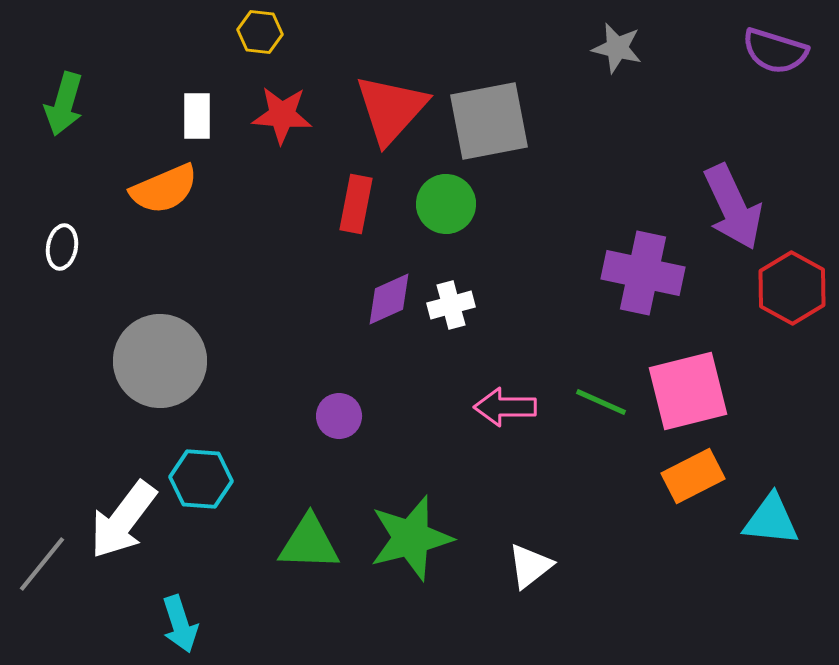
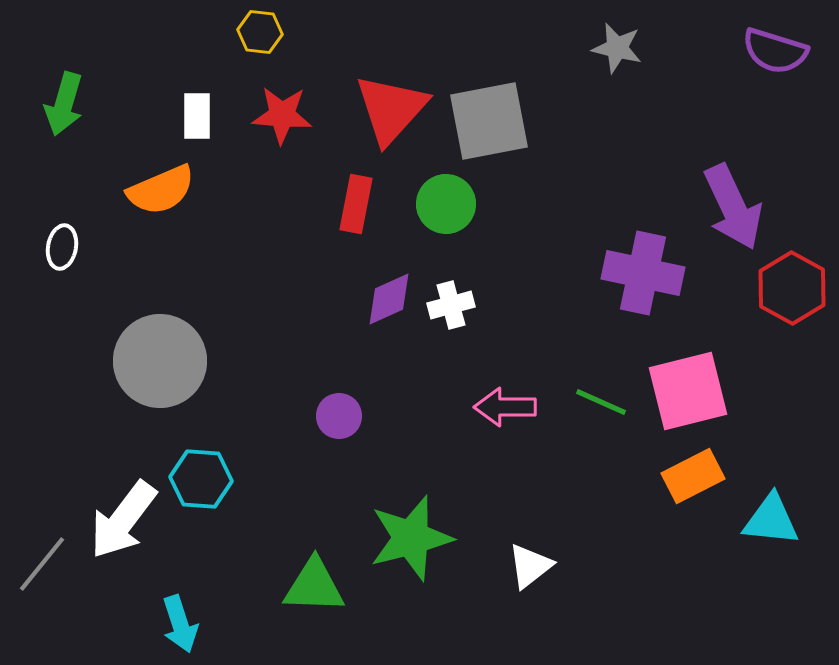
orange semicircle: moved 3 px left, 1 px down
green triangle: moved 5 px right, 43 px down
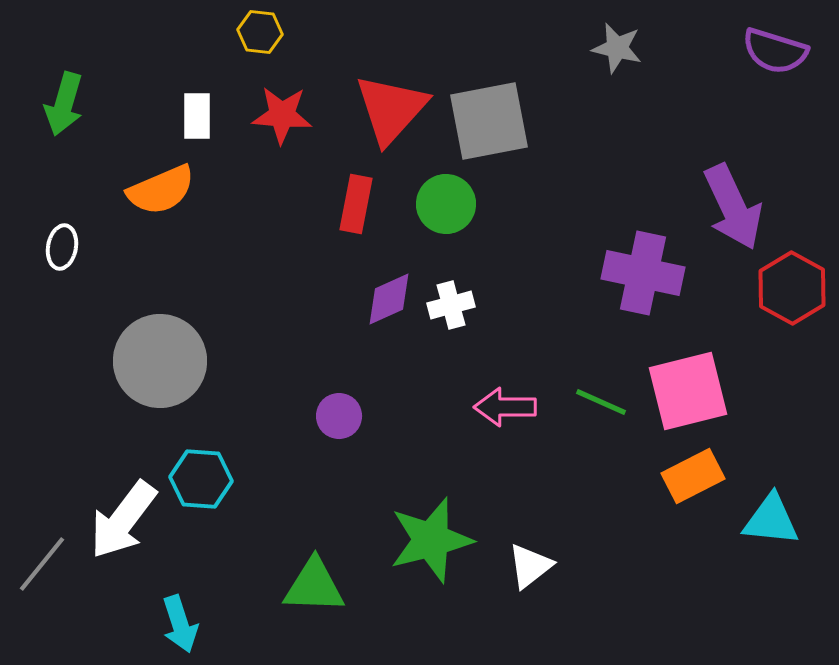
green star: moved 20 px right, 2 px down
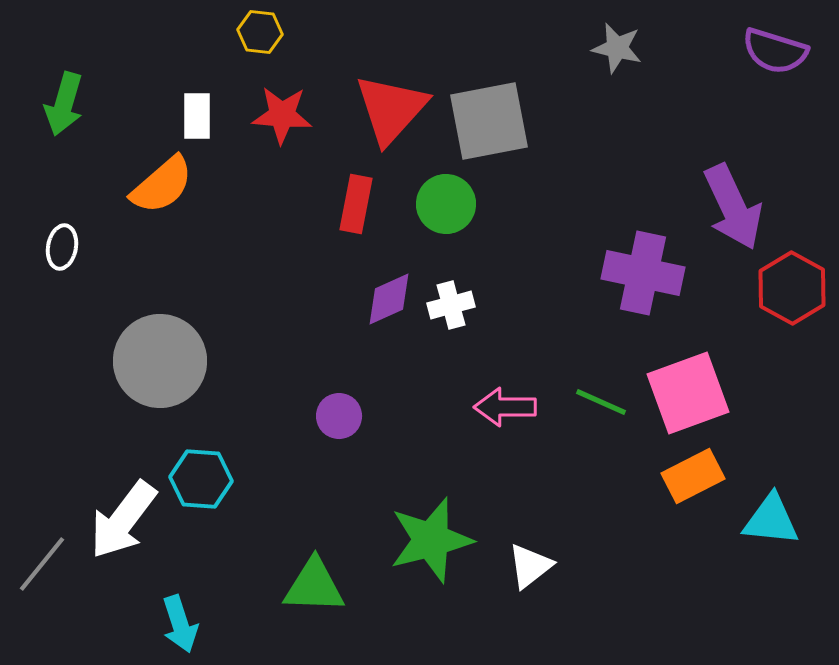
orange semicircle: moved 1 px right, 5 px up; rotated 18 degrees counterclockwise
pink square: moved 2 px down; rotated 6 degrees counterclockwise
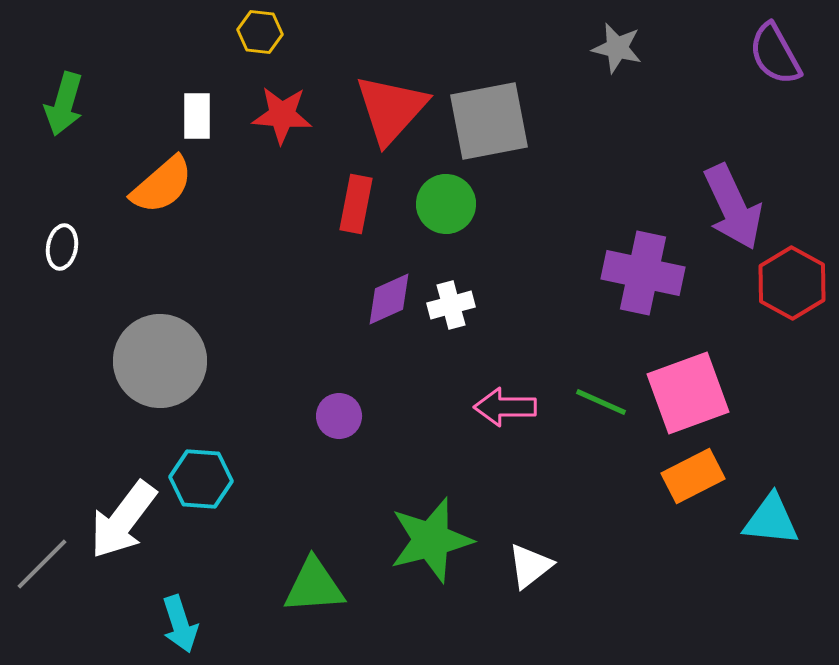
purple semicircle: moved 3 px down; rotated 44 degrees clockwise
red hexagon: moved 5 px up
gray line: rotated 6 degrees clockwise
green triangle: rotated 6 degrees counterclockwise
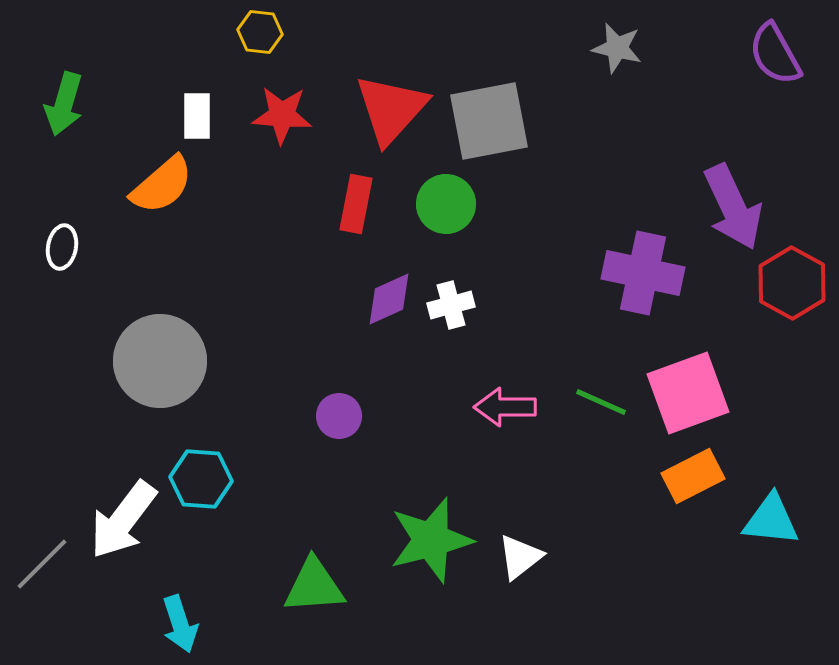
white triangle: moved 10 px left, 9 px up
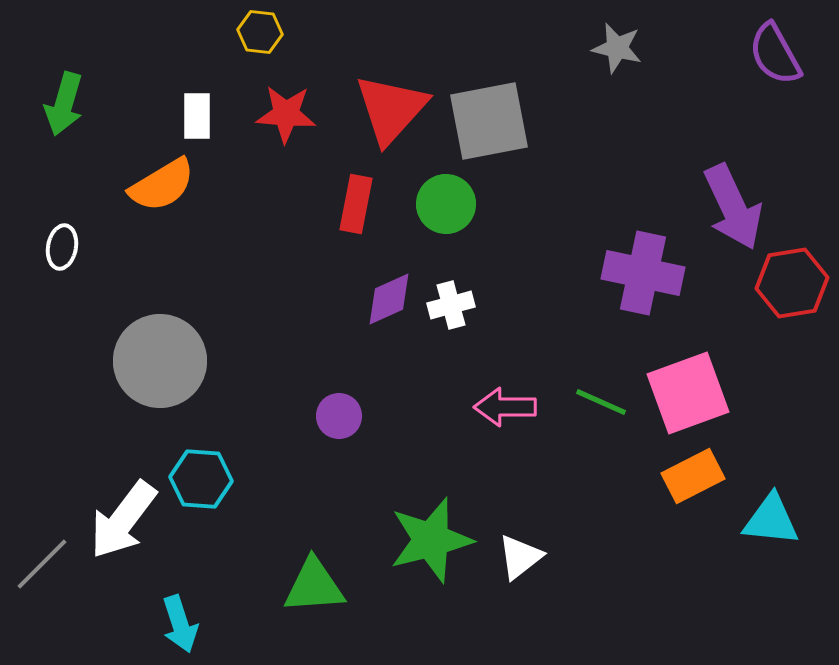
red star: moved 4 px right, 1 px up
orange semicircle: rotated 10 degrees clockwise
red hexagon: rotated 22 degrees clockwise
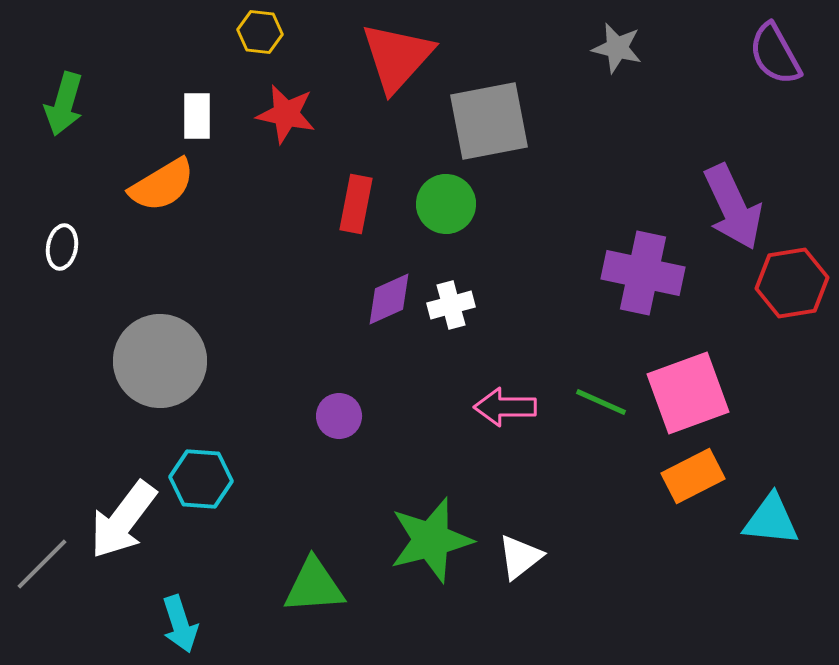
red triangle: moved 6 px right, 52 px up
red star: rotated 8 degrees clockwise
